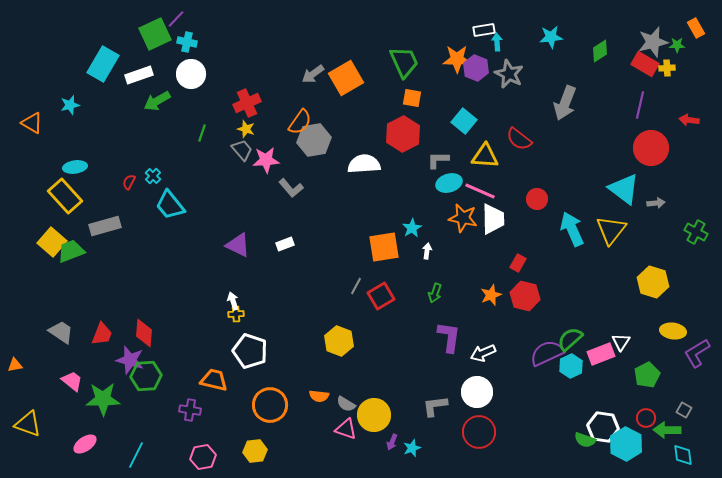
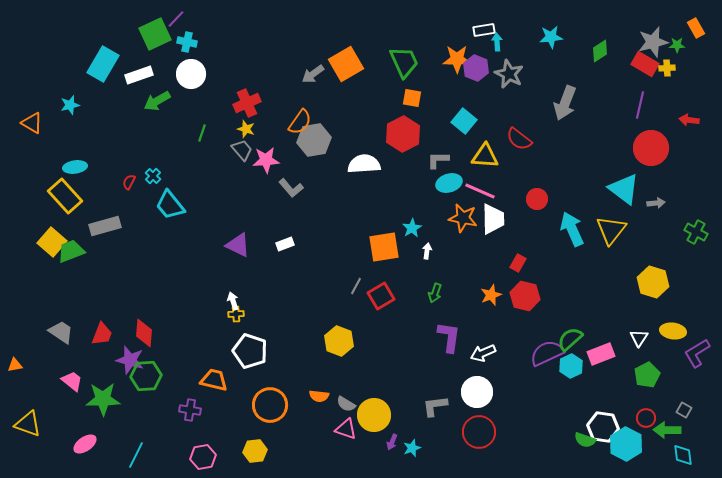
orange square at (346, 78): moved 14 px up
white triangle at (621, 342): moved 18 px right, 4 px up
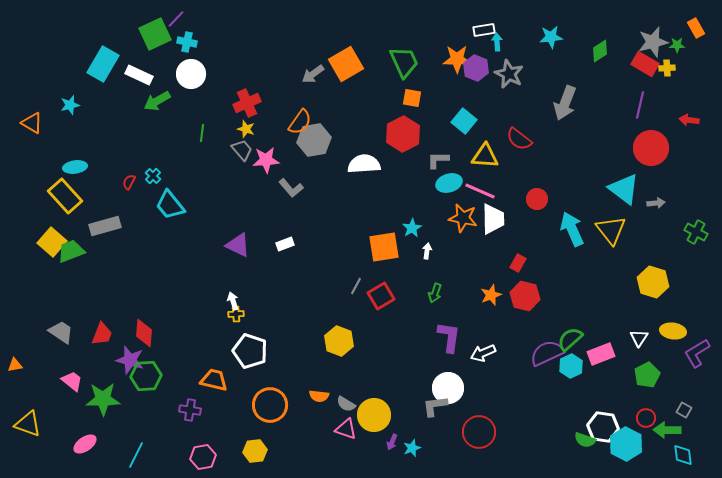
white rectangle at (139, 75): rotated 44 degrees clockwise
green line at (202, 133): rotated 12 degrees counterclockwise
yellow triangle at (611, 230): rotated 16 degrees counterclockwise
white circle at (477, 392): moved 29 px left, 4 px up
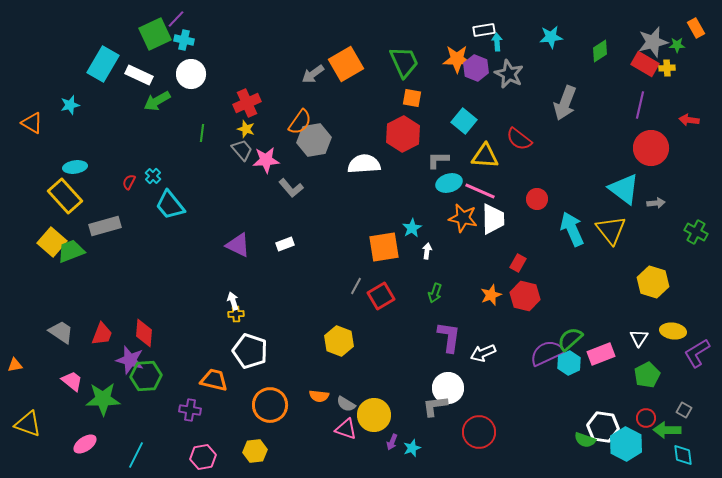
cyan cross at (187, 42): moved 3 px left, 2 px up
cyan hexagon at (571, 366): moved 2 px left, 3 px up
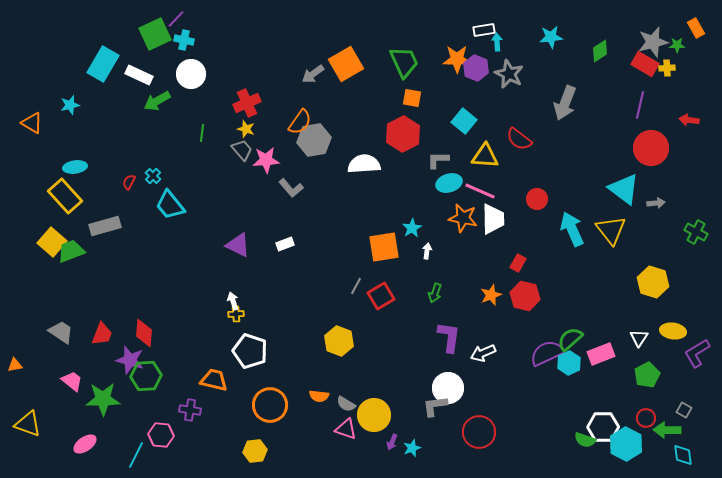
white hexagon at (603, 427): rotated 8 degrees counterclockwise
pink hexagon at (203, 457): moved 42 px left, 22 px up; rotated 15 degrees clockwise
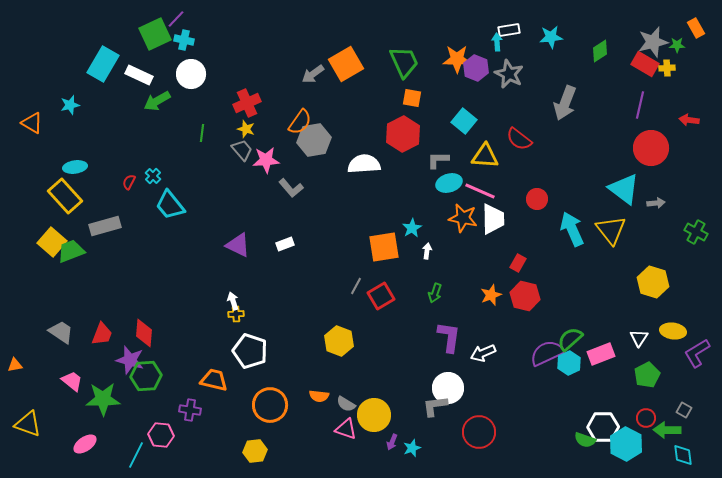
white rectangle at (484, 30): moved 25 px right
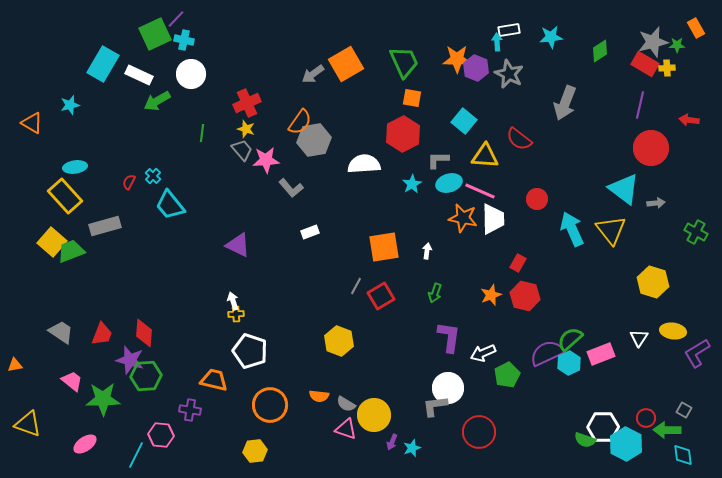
cyan star at (412, 228): moved 44 px up
white rectangle at (285, 244): moved 25 px right, 12 px up
green pentagon at (647, 375): moved 140 px left
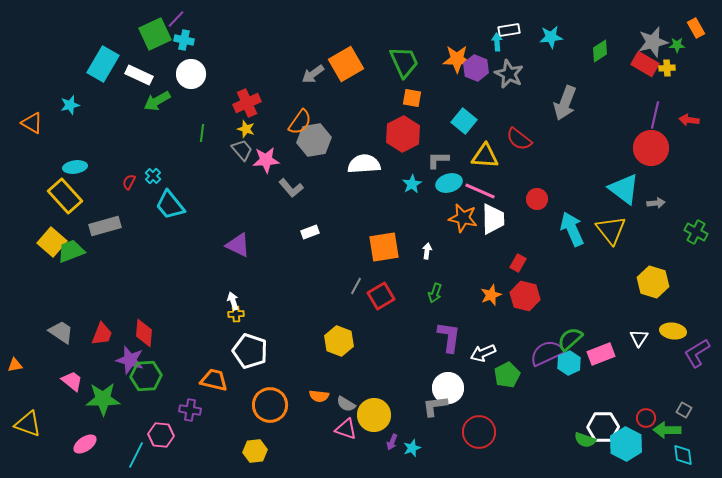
purple line at (640, 105): moved 15 px right, 10 px down
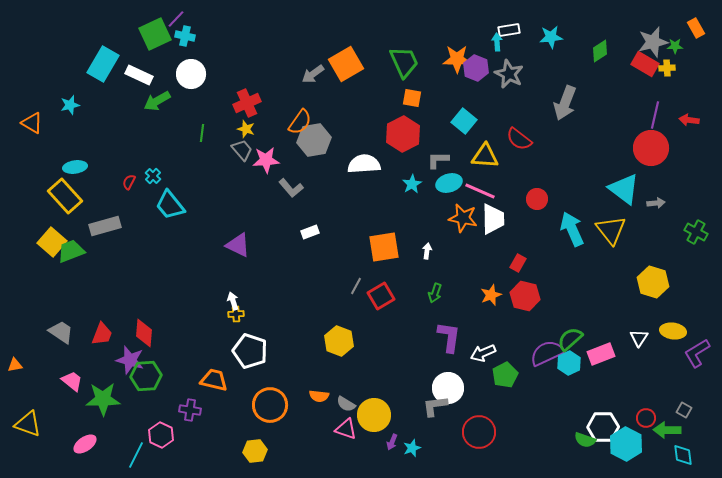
cyan cross at (184, 40): moved 1 px right, 4 px up
green star at (677, 45): moved 2 px left, 1 px down
green pentagon at (507, 375): moved 2 px left
pink hexagon at (161, 435): rotated 20 degrees clockwise
